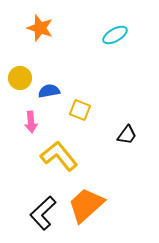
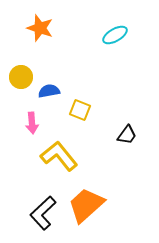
yellow circle: moved 1 px right, 1 px up
pink arrow: moved 1 px right, 1 px down
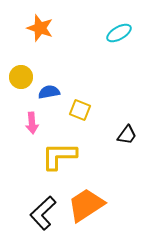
cyan ellipse: moved 4 px right, 2 px up
blue semicircle: moved 1 px down
yellow L-shape: rotated 51 degrees counterclockwise
orange trapezoid: rotated 9 degrees clockwise
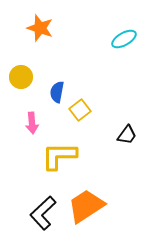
cyan ellipse: moved 5 px right, 6 px down
blue semicircle: moved 8 px right; rotated 70 degrees counterclockwise
yellow square: rotated 30 degrees clockwise
orange trapezoid: moved 1 px down
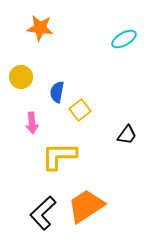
orange star: rotated 12 degrees counterclockwise
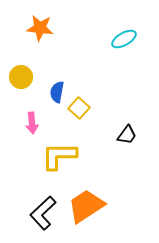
yellow square: moved 1 px left, 2 px up; rotated 10 degrees counterclockwise
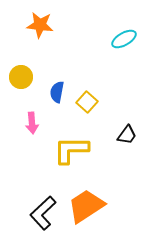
orange star: moved 3 px up
yellow square: moved 8 px right, 6 px up
yellow L-shape: moved 12 px right, 6 px up
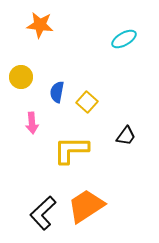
black trapezoid: moved 1 px left, 1 px down
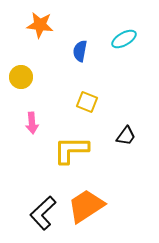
blue semicircle: moved 23 px right, 41 px up
yellow square: rotated 20 degrees counterclockwise
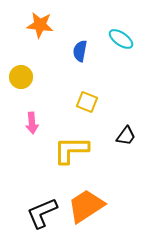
cyan ellipse: moved 3 px left; rotated 65 degrees clockwise
black L-shape: moved 1 px left; rotated 20 degrees clockwise
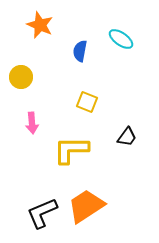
orange star: rotated 16 degrees clockwise
black trapezoid: moved 1 px right, 1 px down
